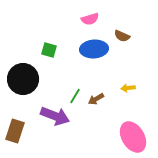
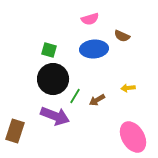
black circle: moved 30 px right
brown arrow: moved 1 px right, 1 px down
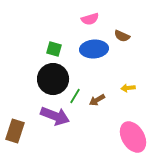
green square: moved 5 px right, 1 px up
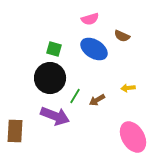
blue ellipse: rotated 36 degrees clockwise
black circle: moved 3 px left, 1 px up
brown rectangle: rotated 15 degrees counterclockwise
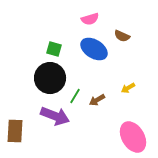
yellow arrow: rotated 24 degrees counterclockwise
